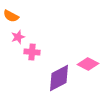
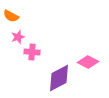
pink diamond: moved 2 px up
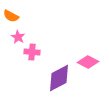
pink star: rotated 24 degrees counterclockwise
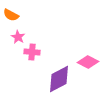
orange semicircle: moved 1 px up
purple diamond: moved 1 px down
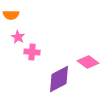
orange semicircle: rotated 28 degrees counterclockwise
pink diamond: rotated 10 degrees clockwise
